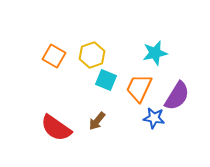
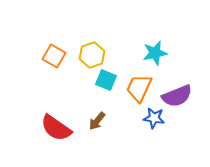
purple semicircle: rotated 36 degrees clockwise
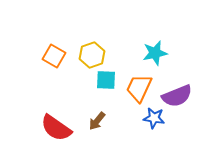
cyan square: rotated 20 degrees counterclockwise
